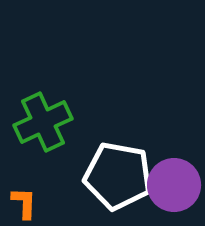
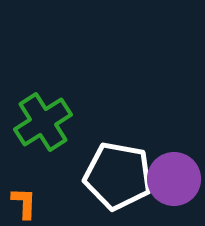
green cross: rotated 8 degrees counterclockwise
purple circle: moved 6 px up
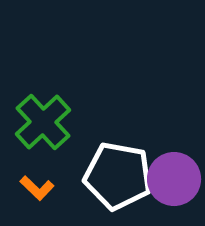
green cross: rotated 10 degrees counterclockwise
orange L-shape: moved 13 px right, 15 px up; rotated 132 degrees clockwise
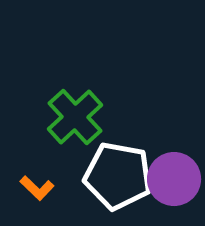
green cross: moved 32 px right, 5 px up
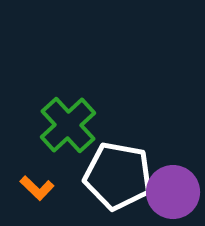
green cross: moved 7 px left, 8 px down
purple circle: moved 1 px left, 13 px down
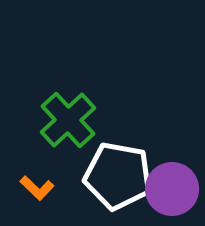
green cross: moved 5 px up
purple circle: moved 1 px left, 3 px up
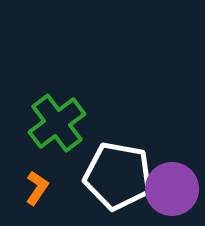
green cross: moved 11 px left, 3 px down; rotated 6 degrees clockwise
orange L-shape: rotated 100 degrees counterclockwise
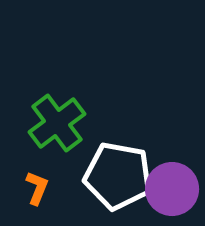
orange L-shape: rotated 12 degrees counterclockwise
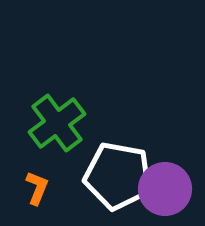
purple circle: moved 7 px left
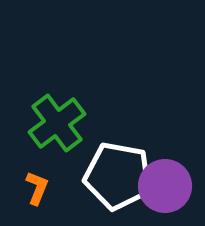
purple circle: moved 3 px up
